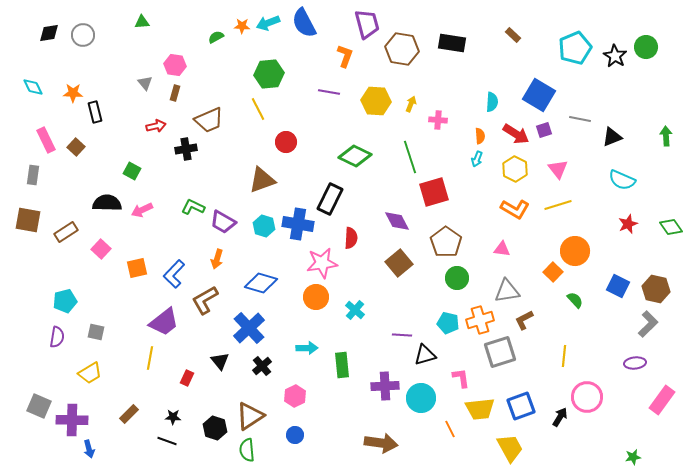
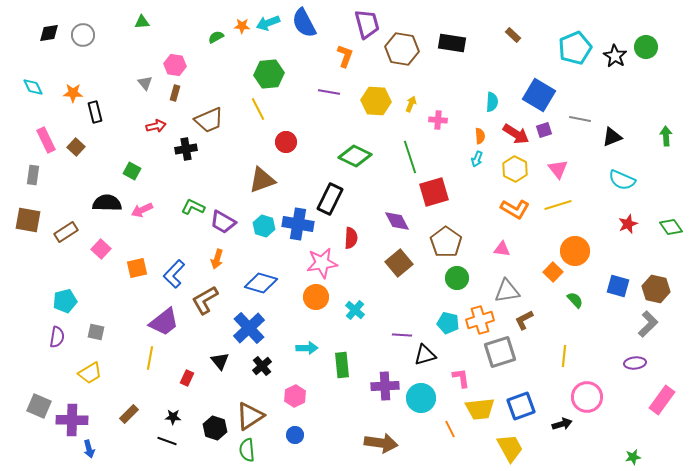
blue square at (618, 286): rotated 10 degrees counterclockwise
black arrow at (560, 417): moved 2 px right, 7 px down; rotated 42 degrees clockwise
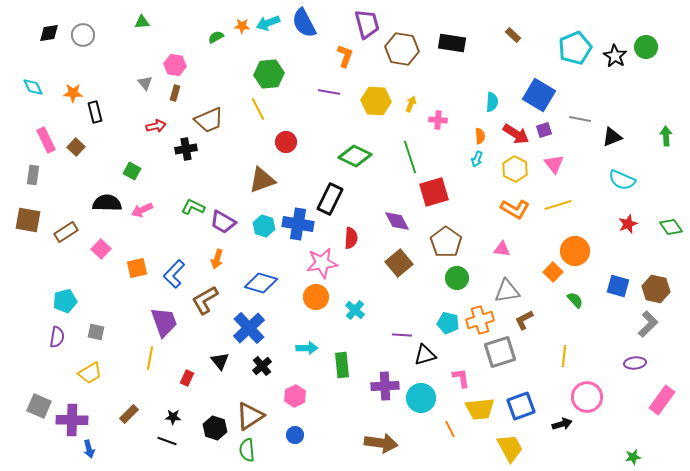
pink triangle at (558, 169): moved 4 px left, 5 px up
purple trapezoid at (164, 322): rotated 72 degrees counterclockwise
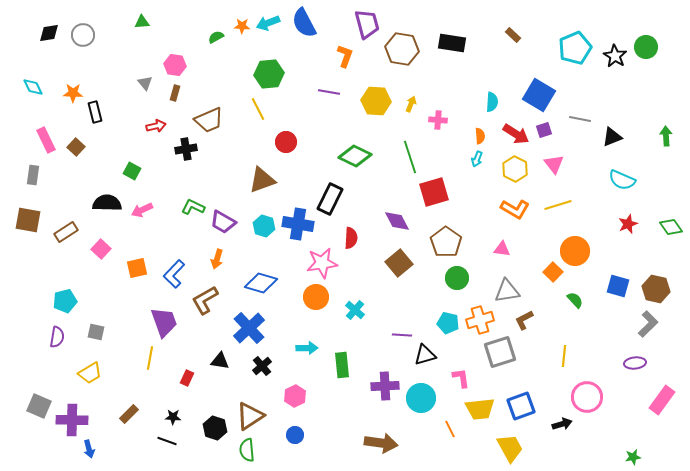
black triangle at (220, 361): rotated 42 degrees counterclockwise
